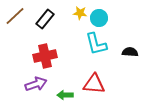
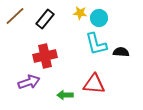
black semicircle: moved 9 px left
purple arrow: moved 7 px left, 2 px up
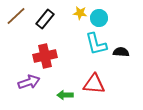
brown line: moved 1 px right
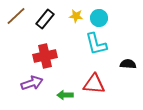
yellow star: moved 4 px left, 3 px down
black semicircle: moved 7 px right, 12 px down
purple arrow: moved 3 px right, 1 px down
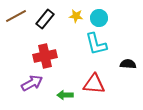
brown line: rotated 15 degrees clockwise
purple arrow: rotated 10 degrees counterclockwise
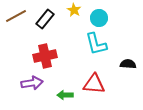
yellow star: moved 2 px left, 6 px up; rotated 24 degrees clockwise
purple arrow: rotated 20 degrees clockwise
